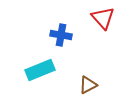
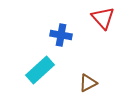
cyan rectangle: rotated 20 degrees counterclockwise
brown triangle: moved 2 px up
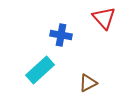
red triangle: moved 1 px right
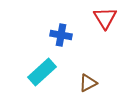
red triangle: moved 1 px right; rotated 10 degrees clockwise
cyan rectangle: moved 2 px right, 2 px down
